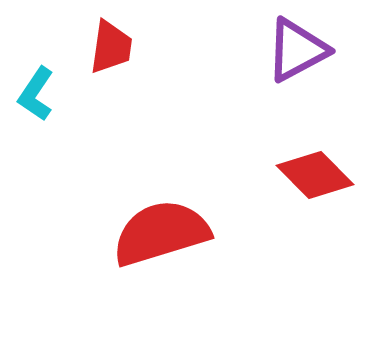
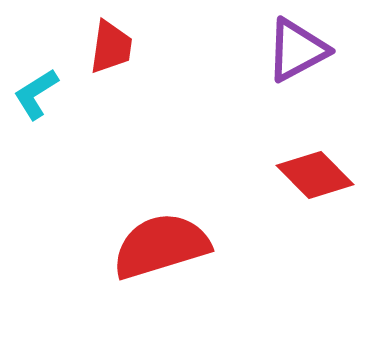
cyan L-shape: rotated 24 degrees clockwise
red semicircle: moved 13 px down
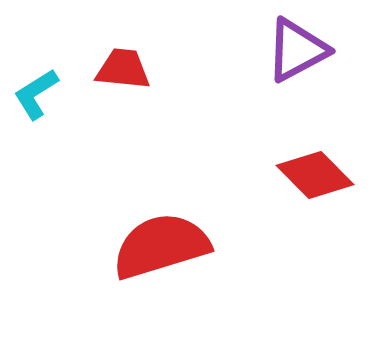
red trapezoid: moved 12 px right, 22 px down; rotated 92 degrees counterclockwise
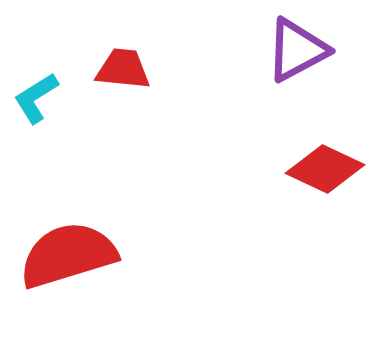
cyan L-shape: moved 4 px down
red diamond: moved 10 px right, 6 px up; rotated 20 degrees counterclockwise
red semicircle: moved 93 px left, 9 px down
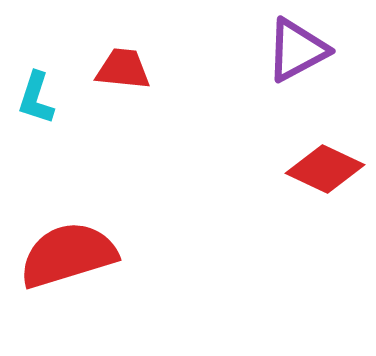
cyan L-shape: rotated 40 degrees counterclockwise
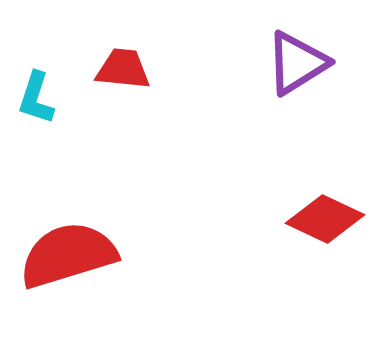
purple triangle: moved 13 px down; rotated 4 degrees counterclockwise
red diamond: moved 50 px down
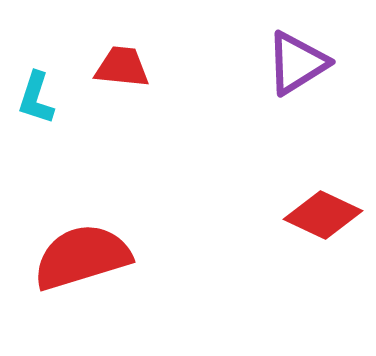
red trapezoid: moved 1 px left, 2 px up
red diamond: moved 2 px left, 4 px up
red semicircle: moved 14 px right, 2 px down
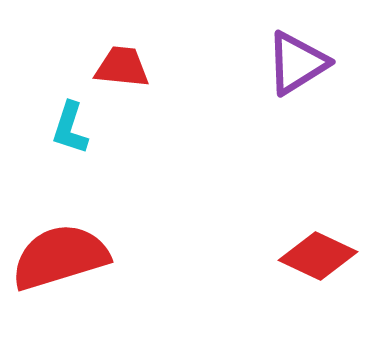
cyan L-shape: moved 34 px right, 30 px down
red diamond: moved 5 px left, 41 px down
red semicircle: moved 22 px left
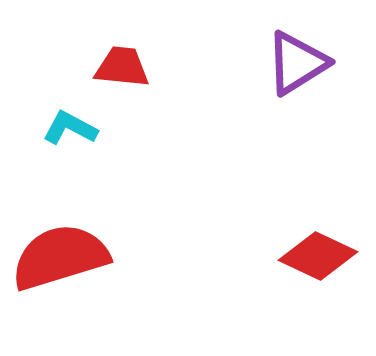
cyan L-shape: rotated 100 degrees clockwise
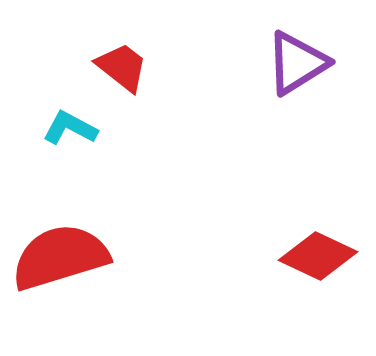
red trapezoid: rotated 32 degrees clockwise
